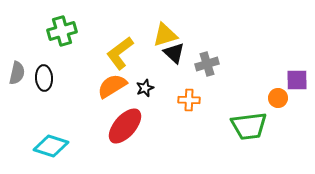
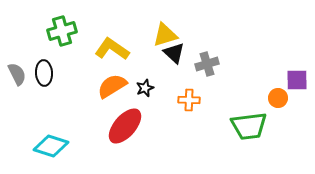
yellow L-shape: moved 8 px left, 4 px up; rotated 72 degrees clockwise
gray semicircle: moved 1 px down; rotated 40 degrees counterclockwise
black ellipse: moved 5 px up
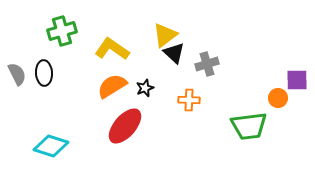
yellow triangle: rotated 20 degrees counterclockwise
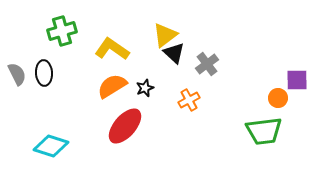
gray cross: rotated 20 degrees counterclockwise
orange cross: rotated 30 degrees counterclockwise
green trapezoid: moved 15 px right, 5 px down
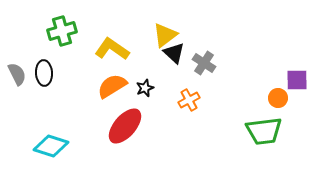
gray cross: moved 3 px left, 1 px up; rotated 20 degrees counterclockwise
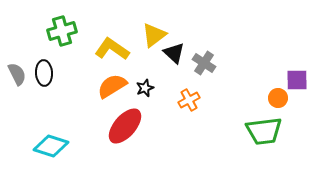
yellow triangle: moved 11 px left
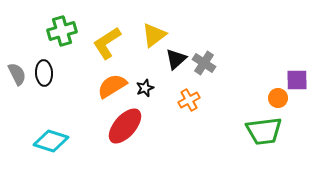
yellow L-shape: moved 5 px left, 6 px up; rotated 68 degrees counterclockwise
black triangle: moved 2 px right, 6 px down; rotated 35 degrees clockwise
cyan diamond: moved 5 px up
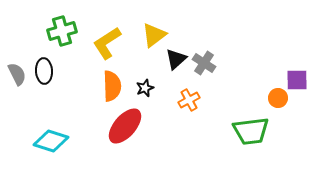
black ellipse: moved 2 px up
orange semicircle: rotated 120 degrees clockwise
green trapezoid: moved 13 px left
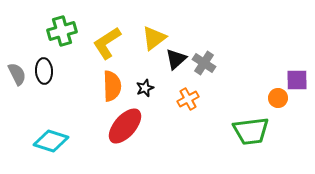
yellow triangle: moved 3 px down
orange cross: moved 1 px left, 1 px up
